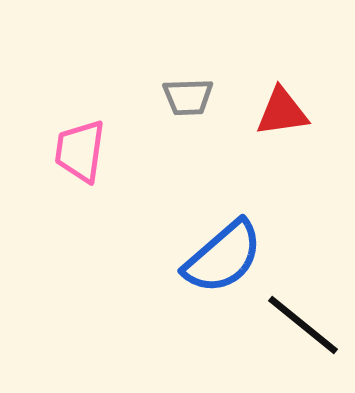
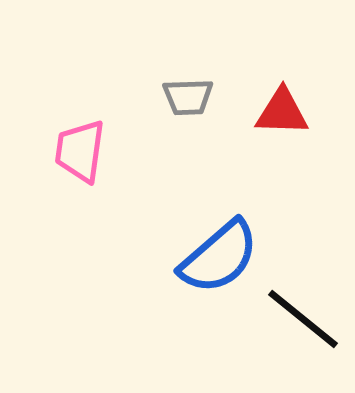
red triangle: rotated 10 degrees clockwise
blue semicircle: moved 4 px left
black line: moved 6 px up
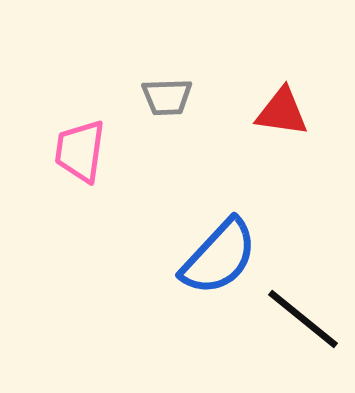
gray trapezoid: moved 21 px left
red triangle: rotated 6 degrees clockwise
blue semicircle: rotated 6 degrees counterclockwise
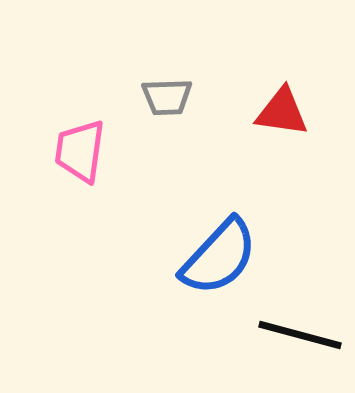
black line: moved 3 px left, 16 px down; rotated 24 degrees counterclockwise
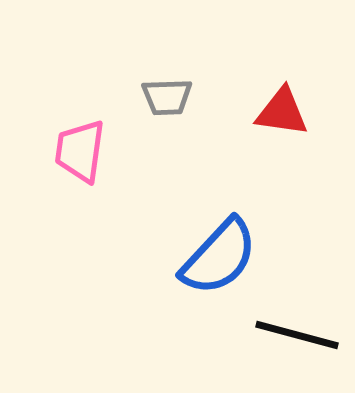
black line: moved 3 px left
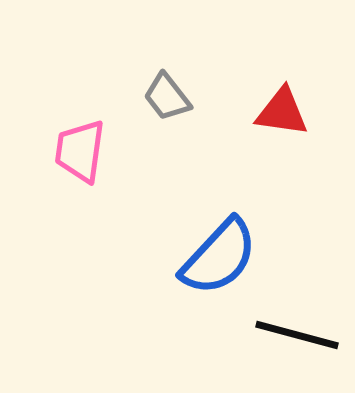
gray trapezoid: rotated 54 degrees clockwise
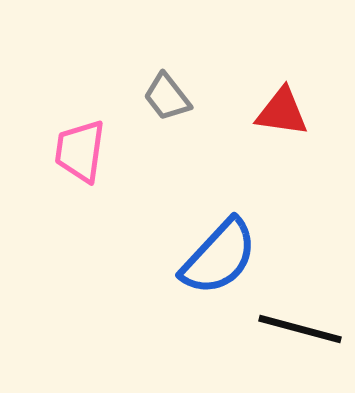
black line: moved 3 px right, 6 px up
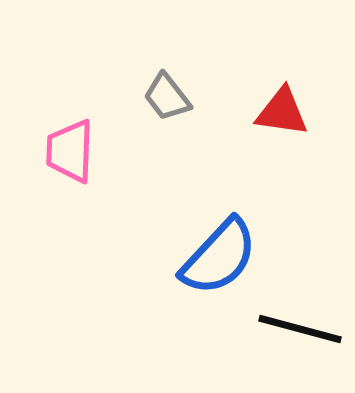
pink trapezoid: moved 10 px left; rotated 6 degrees counterclockwise
